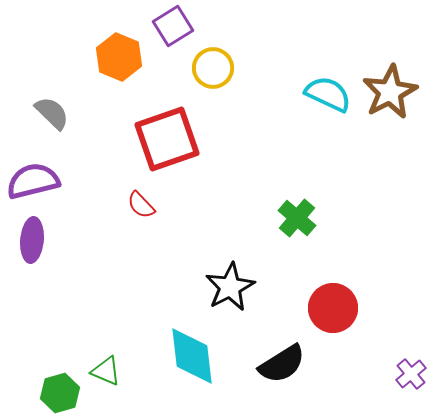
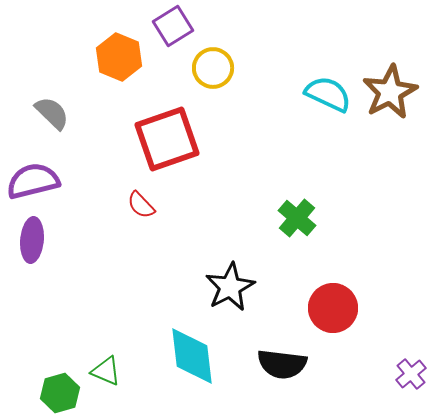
black semicircle: rotated 39 degrees clockwise
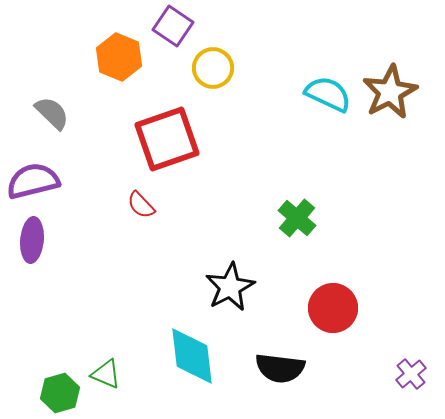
purple square: rotated 24 degrees counterclockwise
black semicircle: moved 2 px left, 4 px down
green triangle: moved 3 px down
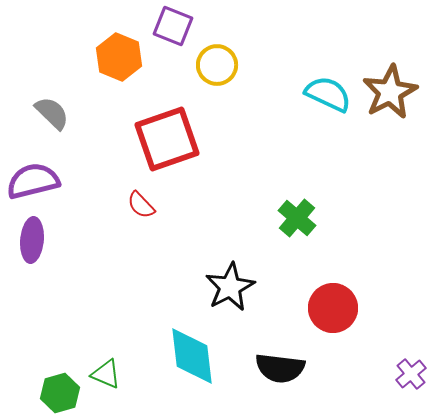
purple square: rotated 12 degrees counterclockwise
yellow circle: moved 4 px right, 3 px up
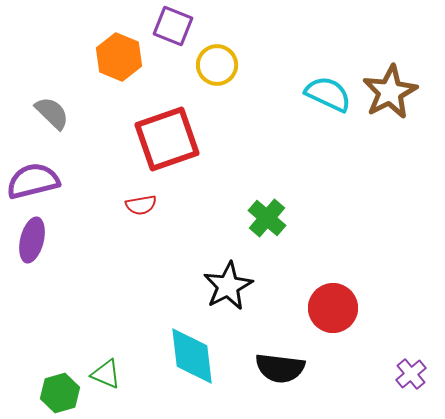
red semicircle: rotated 56 degrees counterclockwise
green cross: moved 30 px left
purple ellipse: rotated 9 degrees clockwise
black star: moved 2 px left, 1 px up
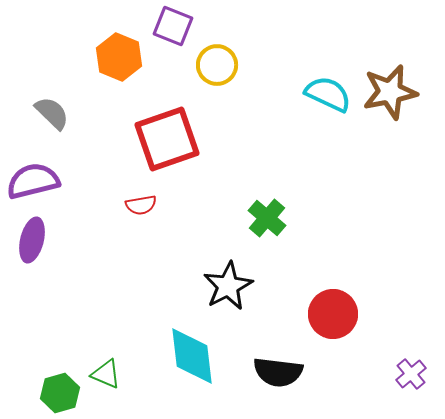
brown star: rotated 16 degrees clockwise
red circle: moved 6 px down
black semicircle: moved 2 px left, 4 px down
